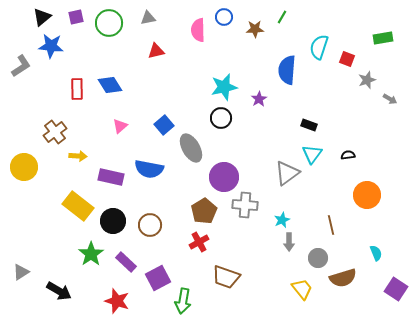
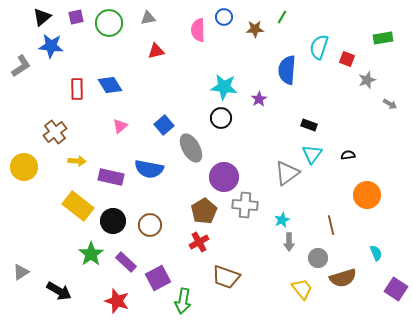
cyan star at (224, 87): rotated 20 degrees clockwise
gray arrow at (390, 99): moved 5 px down
yellow arrow at (78, 156): moved 1 px left, 5 px down
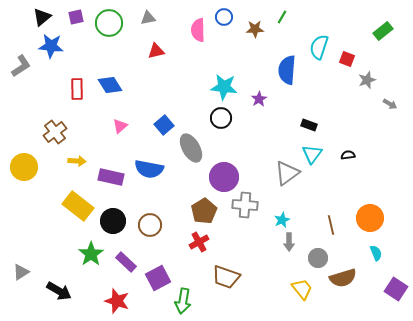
green rectangle at (383, 38): moved 7 px up; rotated 30 degrees counterclockwise
orange circle at (367, 195): moved 3 px right, 23 px down
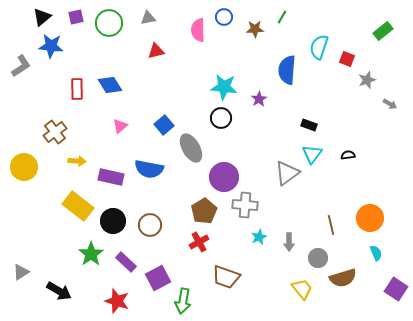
cyan star at (282, 220): moved 23 px left, 17 px down
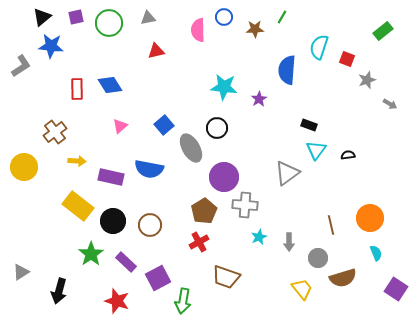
black circle at (221, 118): moved 4 px left, 10 px down
cyan triangle at (312, 154): moved 4 px right, 4 px up
black arrow at (59, 291): rotated 75 degrees clockwise
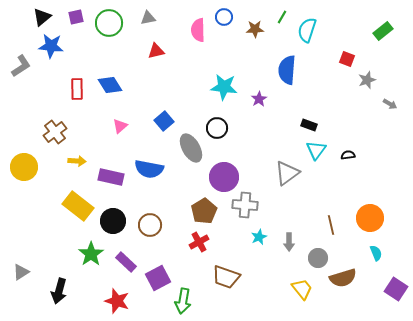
cyan semicircle at (319, 47): moved 12 px left, 17 px up
blue square at (164, 125): moved 4 px up
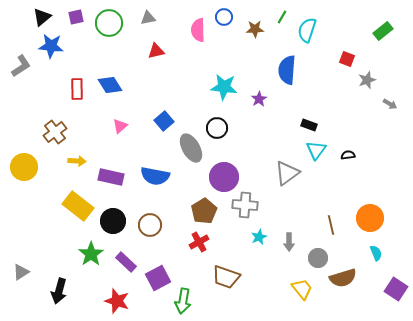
blue semicircle at (149, 169): moved 6 px right, 7 px down
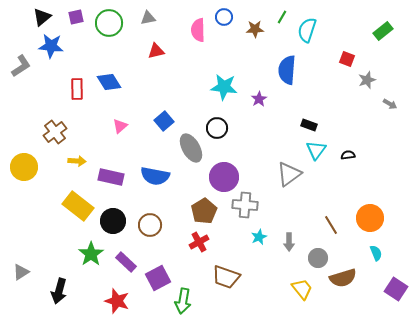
blue diamond at (110, 85): moved 1 px left, 3 px up
gray triangle at (287, 173): moved 2 px right, 1 px down
brown line at (331, 225): rotated 18 degrees counterclockwise
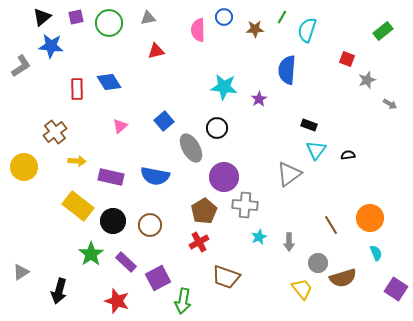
gray circle at (318, 258): moved 5 px down
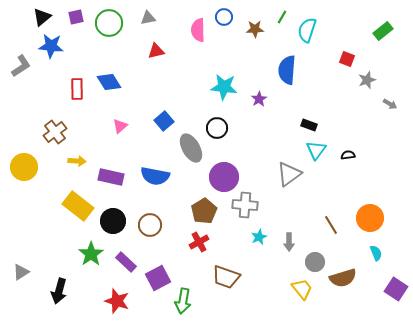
gray circle at (318, 263): moved 3 px left, 1 px up
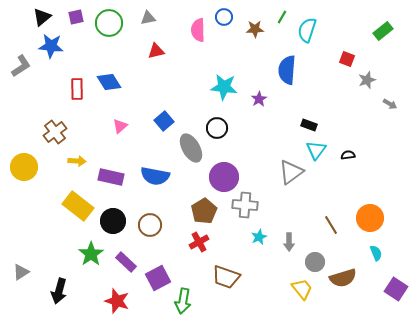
gray triangle at (289, 174): moved 2 px right, 2 px up
